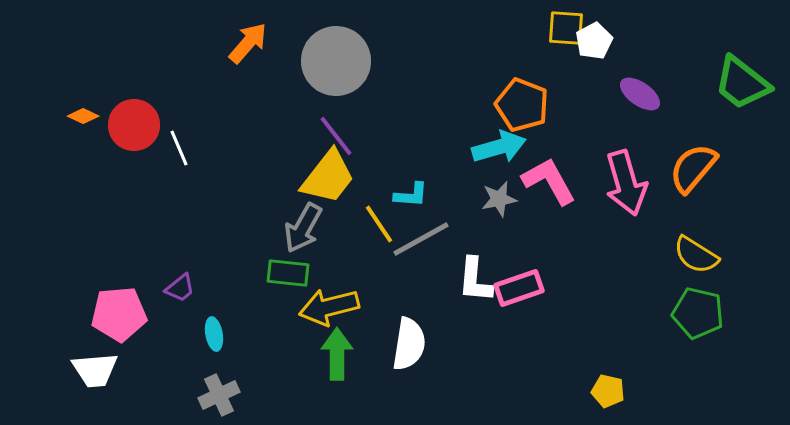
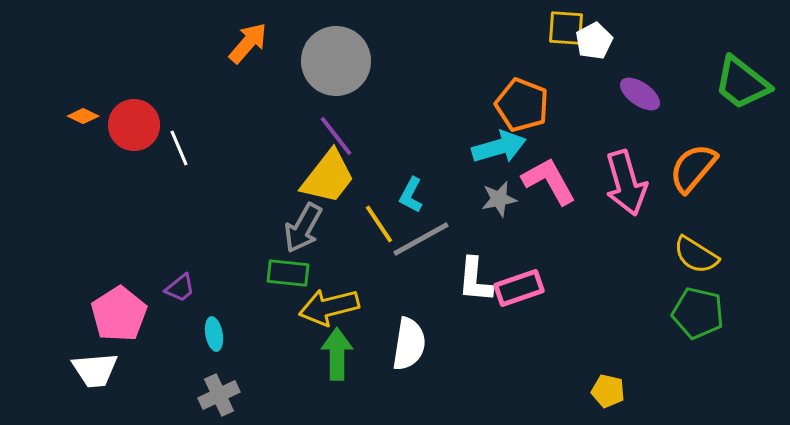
cyan L-shape: rotated 114 degrees clockwise
pink pentagon: rotated 28 degrees counterclockwise
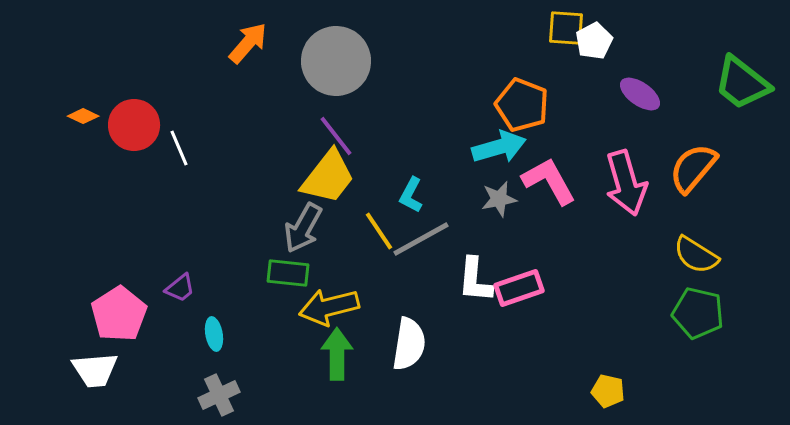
yellow line: moved 7 px down
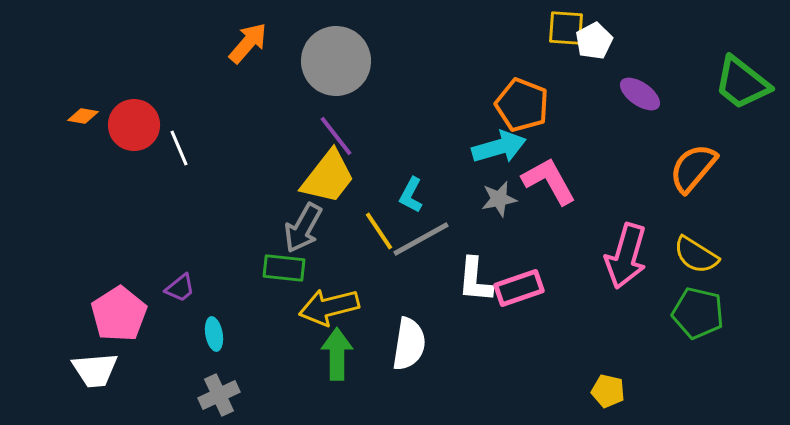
orange diamond: rotated 16 degrees counterclockwise
pink arrow: moved 73 px down; rotated 32 degrees clockwise
green rectangle: moved 4 px left, 5 px up
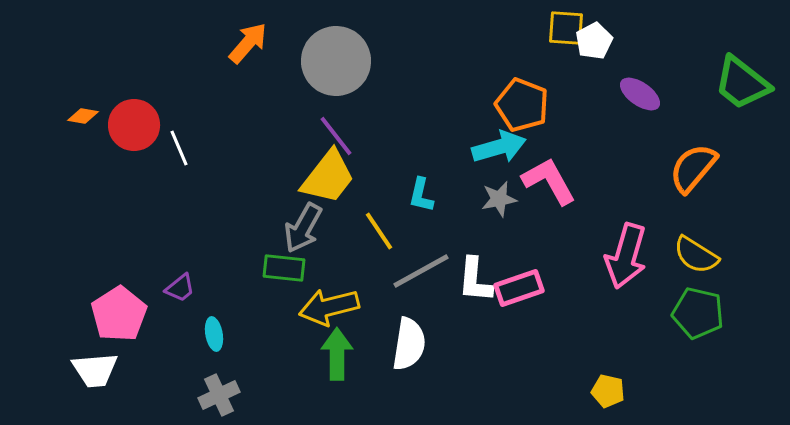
cyan L-shape: moved 10 px right; rotated 15 degrees counterclockwise
gray line: moved 32 px down
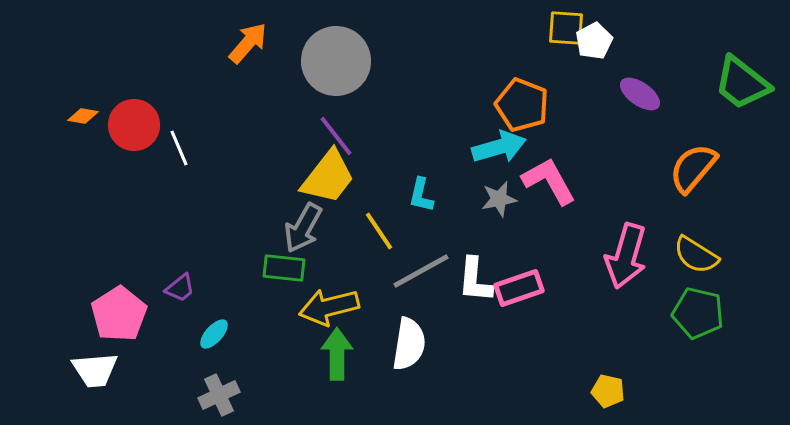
cyan ellipse: rotated 52 degrees clockwise
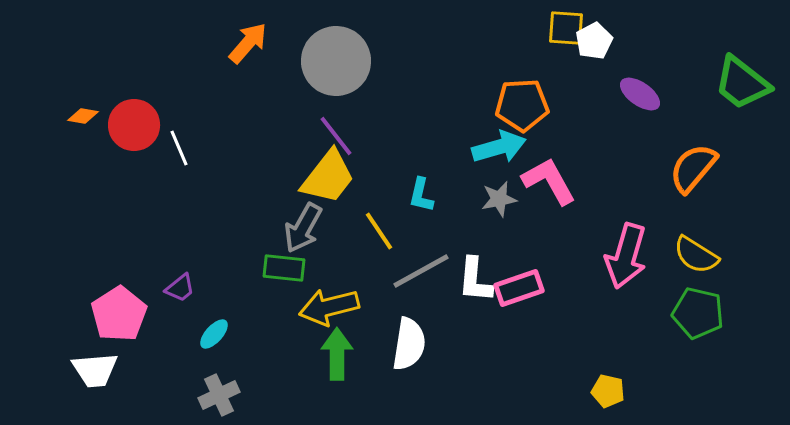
orange pentagon: rotated 24 degrees counterclockwise
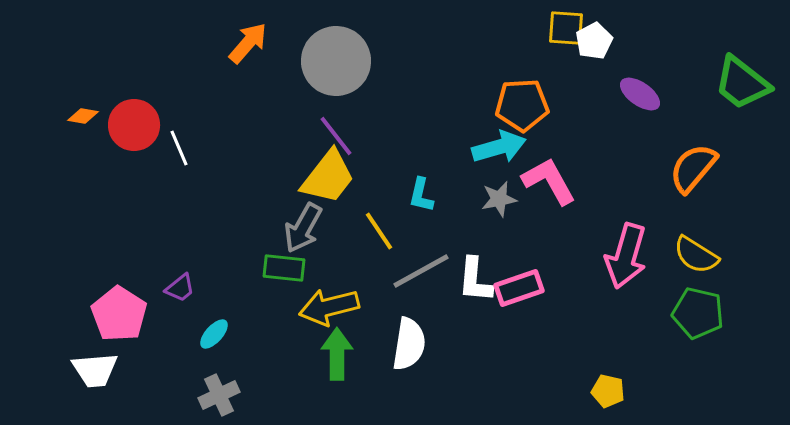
pink pentagon: rotated 6 degrees counterclockwise
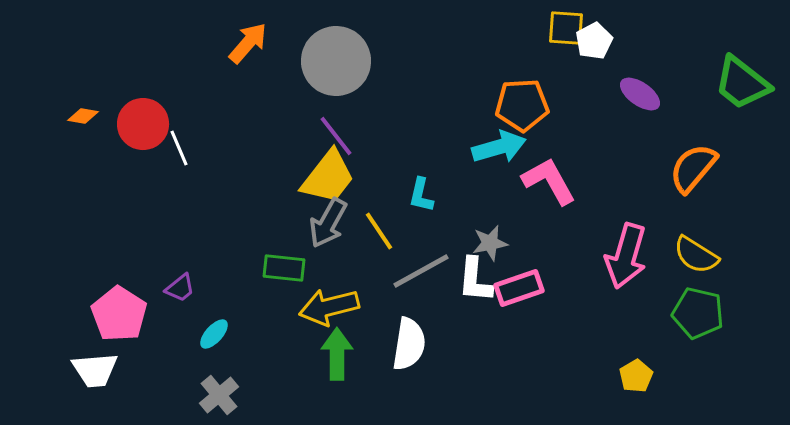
red circle: moved 9 px right, 1 px up
gray star: moved 9 px left, 44 px down
gray arrow: moved 25 px right, 5 px up
yellow pentagon: moved 28 px right, 15 px up; rotated 28 degrees clockwise
gray cross: rotated 15 degrees counterclockwise
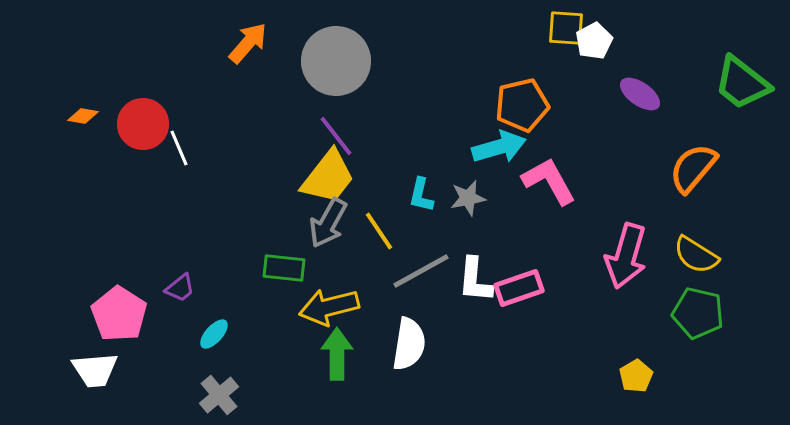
orange pentagon: rotated 10 degrees counterclockwise
gray star: moved 22 px left, 45 px up
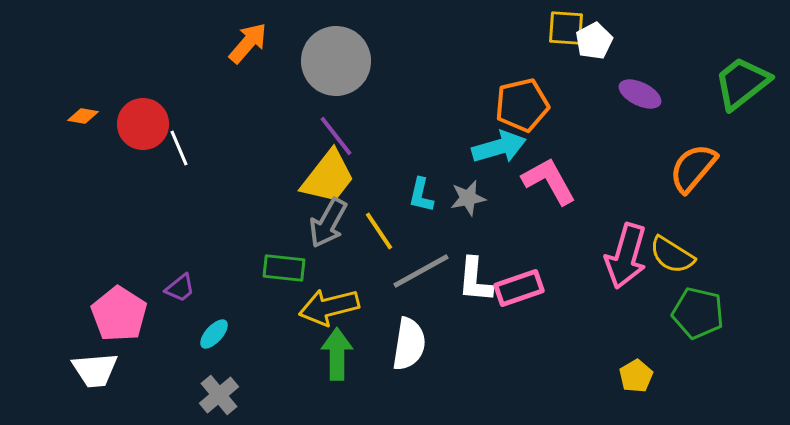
green trapezoid: rotated 104 degrees clockwise
purple ellipse: rotated 9 degrees counterclockwise
yellow semicircle: moved 24 px left
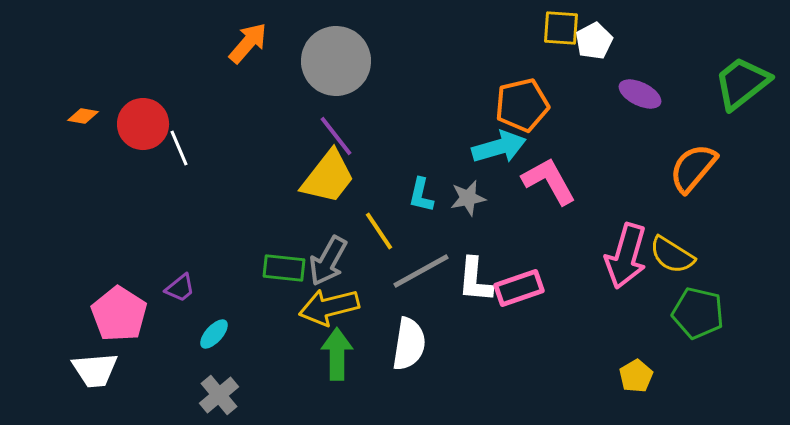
yellow square: moved 5 px left
gray arrow: moved 38 px down
